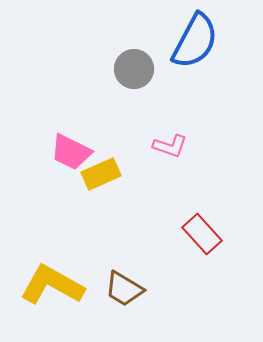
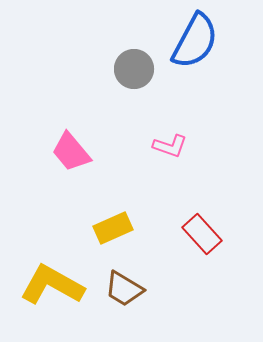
pink trapezoid: rotated 24 degrees clockwise
yellow rectangle: moved 12 px right, 54 px down
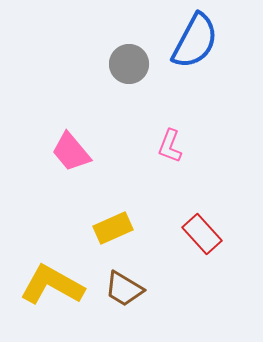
gray circle: moved 5 px left, 5 px up
pink L-shape: rotated 92 degrees clockwise
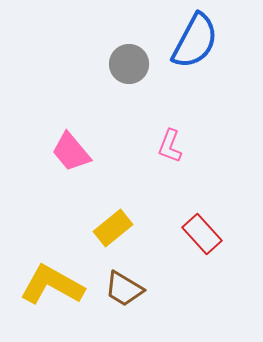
yellow rectangle: rotated 15 degrees counterclockwise
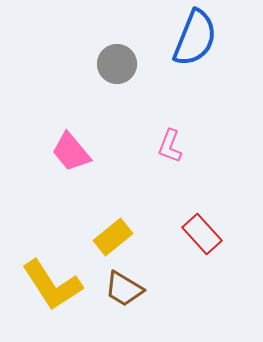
blue semicircle: moved 3 px up; rotated 6 degrees counterclockwise
gray circle: moved 12 px left
yellow rectangle: moved 9 px down
yellow L-shape: rotated 152 degrees counterclockwise
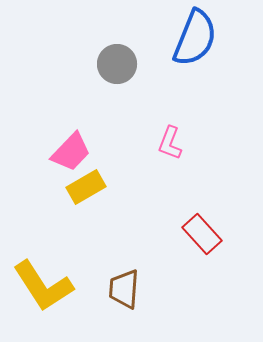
pink L-shape: moved 3 px up
pink trapezoid: rotated 96 degrees counterclockwise
yellow rectangle: moved 27 px left, 50 px up; rotated 9 degrees clockwise
yellow L-shape: moved 9 px left, 1 px down
brown trapezoid: rotated 63 degrees clockwise
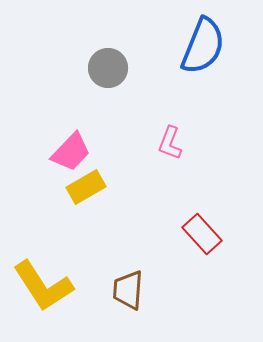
blue semicircle: moved 8 px right, 8 px down
gray circle: moved 9 px left, 4 px down
brown trapezoid: moved 4 px right, 1 px down
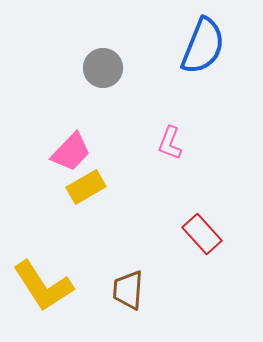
gray circle: moved 5 px left
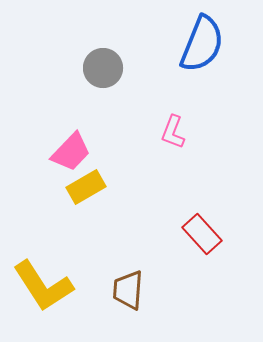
blue semicircle: moved 1 px left, 2 px up
pink L-shape: moved 3 px right, 11 px up
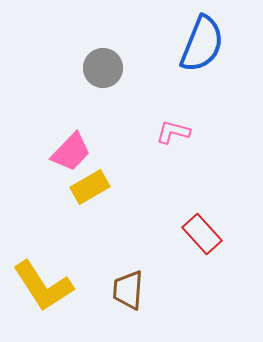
pink L-shape: rotated 84 degrees clockwise
yellow rectangle: moved 4 px right
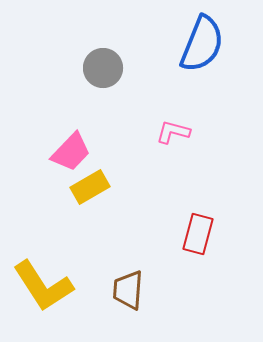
red rectangle: moved 4 px left; rotated 57 degrees clockwise
